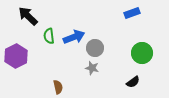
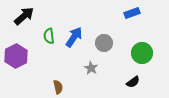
black arrow: moved 4 px left; rotated 95 degrees clockwise
blue arrow: rotated 35 degrees counterclockwise
gray circle: moved 9 px right, 5 px up
gray star: moved 1 px left; rotated 16 degrees clockwise
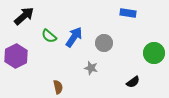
blue rectangle: moved 4 px left; rotated 28 degrees clockwise
green semicircle: rotated 42 degrees counterclockwise
green circle: moved 12 px right
gray star: rotated 16 degrees counterclockwise
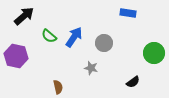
purple hexagon: rotated 20 degrees counterclockwise
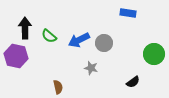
black arrow: moved 1 px right, 12 px down; rotated 50 degrees counterclockwise
blue arrow: moved 5 px right, 3 px down; rotated 150 degrees counterclockwise
green circle: moved 1 px down
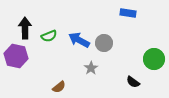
green semicircle: rotated 63 degrees counterclockwise
blue arrow: rotated 55 degrees clockwise
green circle: moved 5 px down
gray star: rotated 24 degrees clockwise
black semicircle: rotated 72 degrees clockwise
brown semicircle: moved 1 px right; rotated 64 degrees clockwise
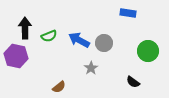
green circle: moved 6 px left, 8 px up
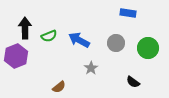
gray circle: moved 12 px right
green circle: moved 3 px up
purple hexagon: rotated 25 degrees clockwise
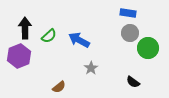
green semicircle: rotated 21 degrees counterclockwise
gray circle: moved 14 px right, 10 px up
purple hexagon: moved 3 px right
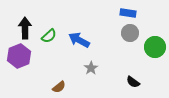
green circle: moved 7 px right, 1 px up
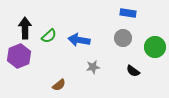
gray circle: moved 7 px left, 5 px down
blue arrow: rotated 20 degrees counterclockwise
gray star: moved 2 px right, 1 px up; rotated 24 degrees clockwise
black semicircle: moved 11 px up
brown semicircle: moved 2 px up
